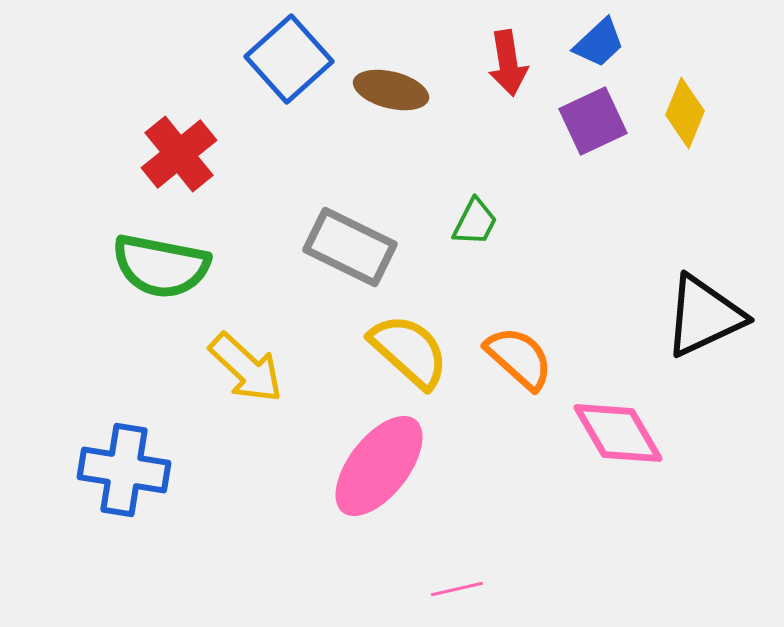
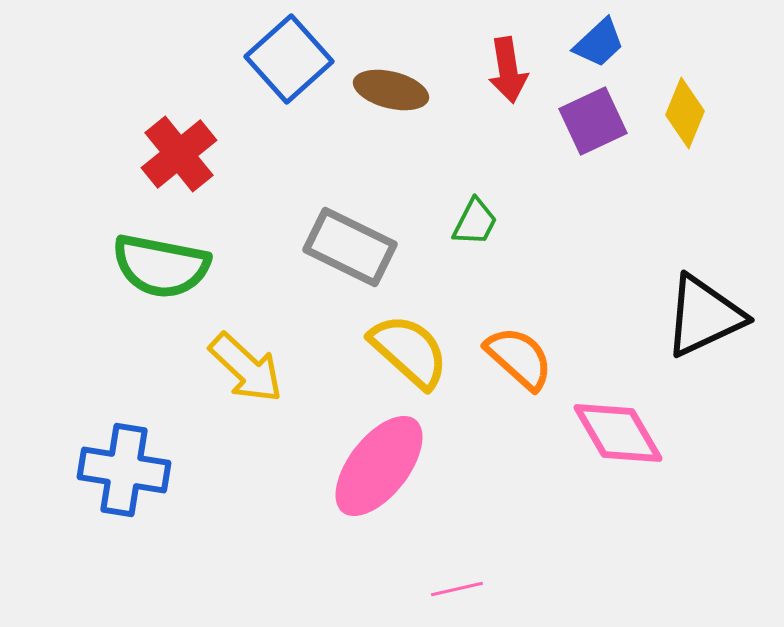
red arrow: moved 7 px down
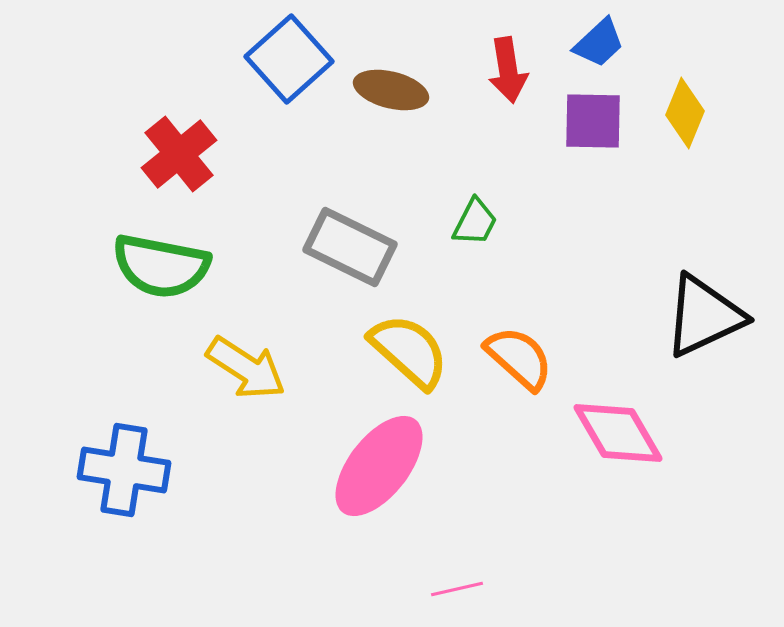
purple square: rotated 26 degrees clockwise
yellow arrow: rotated 10 degrees counterclockwise
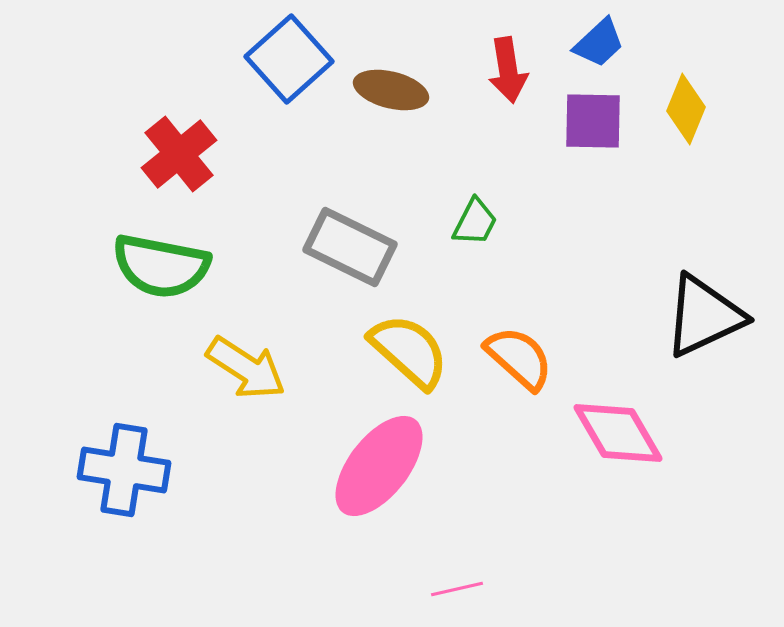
yellow diamond: moved 1 px right, 4 px up
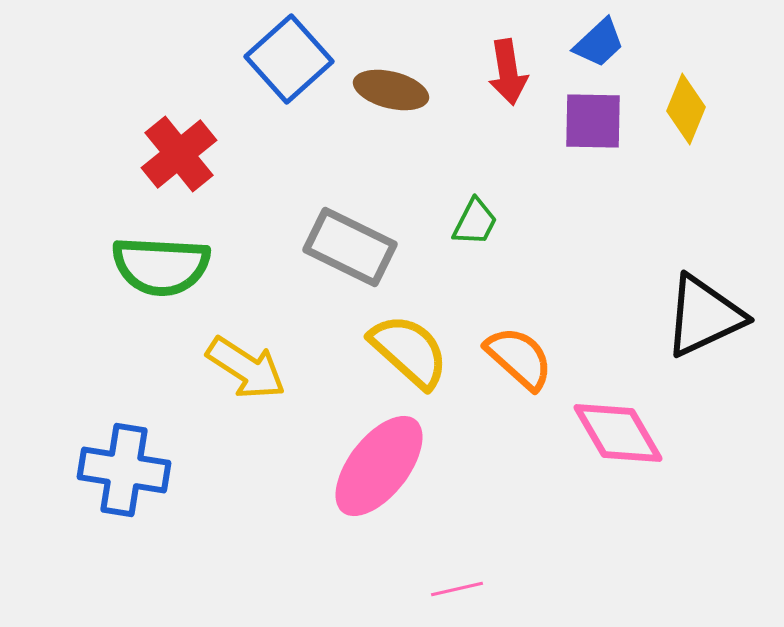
red arrow: moved 2 px down
green semicircle: rotated 8 degrees counterclockwise
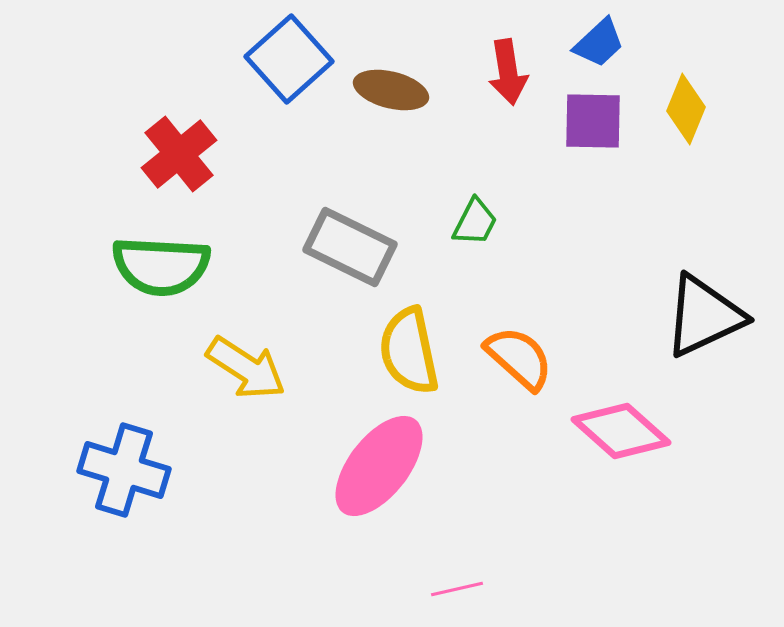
yellow semicircle: rotated 144 degrees counterclockwise
pink diamond: moved 3 px right, 2 px up; rotated 18 degrees counterclockwise
blue cross: rotated 8 degrees clockwise
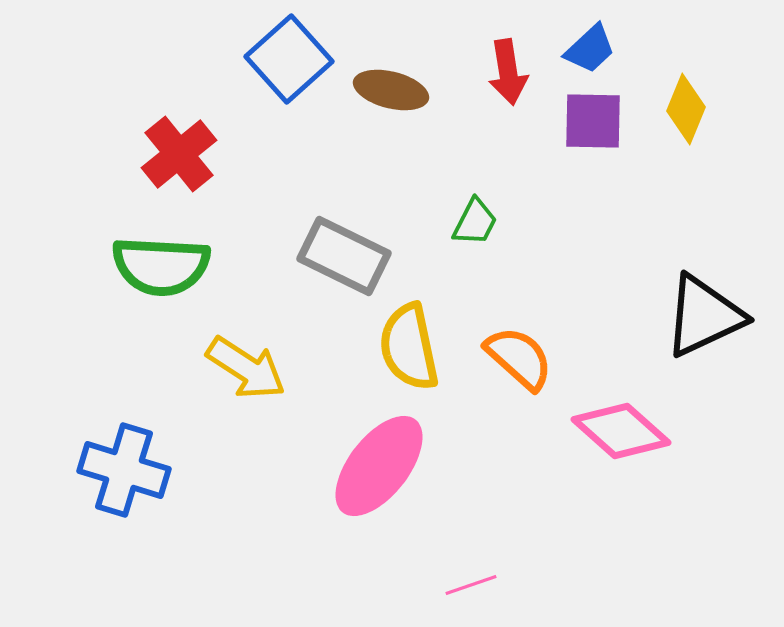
blue trapezoid: moved 9 px left, 6 px down
gray rectangle: moved 6 px left, 9 px down
yellow semicircle: moved 4 px up
pink line: moved 14 px right, 4 px up; rotated 6 degrees counterclockwise
